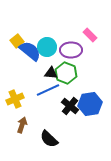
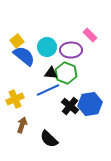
blue semicircle: moved 6 px left, 5 px down
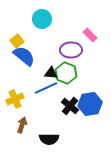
cyan circle: moved 5 px left, 28 px up
blue line: moved 2 px left, 2 px up
black semicircle: rotated 42 degrees counterclockwise
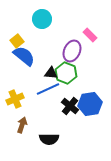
purple ellipse: moved 1 px right, 1 px down; rotated 65 degrees counterclockwise
blue line: moved 2 px right, 1 px down
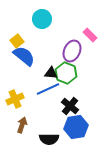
blue hexagon: moved 14 px left, 23 px down
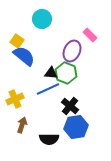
yellow square: rotated 16 degrees counterclockwise
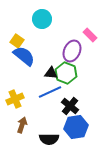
blue line: moved 2 px right, 3 px down
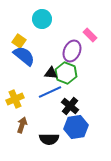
yellow square: moved 2 px right
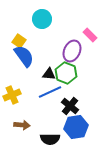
blue semicircle: rotated 15 degrees clockwise
black triangle: moved 2 px left, 1 px down
yellow cross: moved 3 px left, 4 px up
brown arrow: rotated 77 degrees clockwise
black semicircle: moved 1 px right
